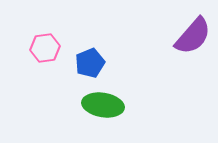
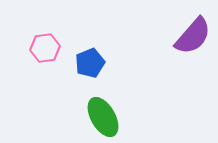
green ellipse: moved 12 px down; rotated 51 degrees clockwise
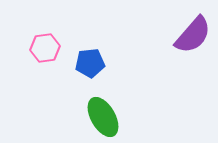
purple semicircle: moved 1 px up
blue pentagon: rotated 16 degrees clockwise
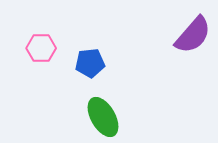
pink hexagon: moved 4 px left; rotated 8 degrees clockwise
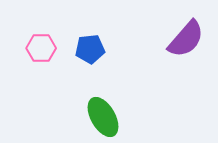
purple semicircle: moved 7 px left, 4 px down
blue pentagon: moved 14 px up
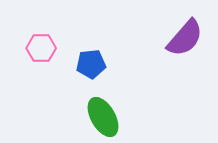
purple semicircle: moved 1 px left, 1 px up
blue pentagon: moved 1 px right, 15 px down
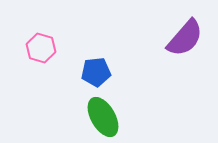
pink hexagon: rotated 16 degrees clockwise
blue pentagon: moved 5 px right, 8 px down
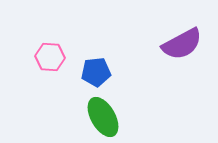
purple semicircle: moved 3 px left, 6 px down; rotated 21 degrees clockwise
pink hexagon: moved 9 px right, 9 px down; rotated 12 degrees counterclockwise
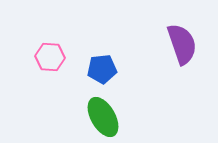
purple semicircle: rotated 81 degrees counterclockwise
blue pentagon: moved 6 px right, 3 px up
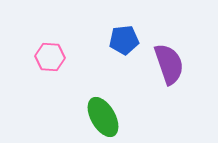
purple semicircle: moved 13 px left, 20 px down
blue pentagon: moved 22 px right, 29 px up
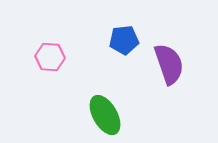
green ellipse: moved 2 px right, 2 px up
